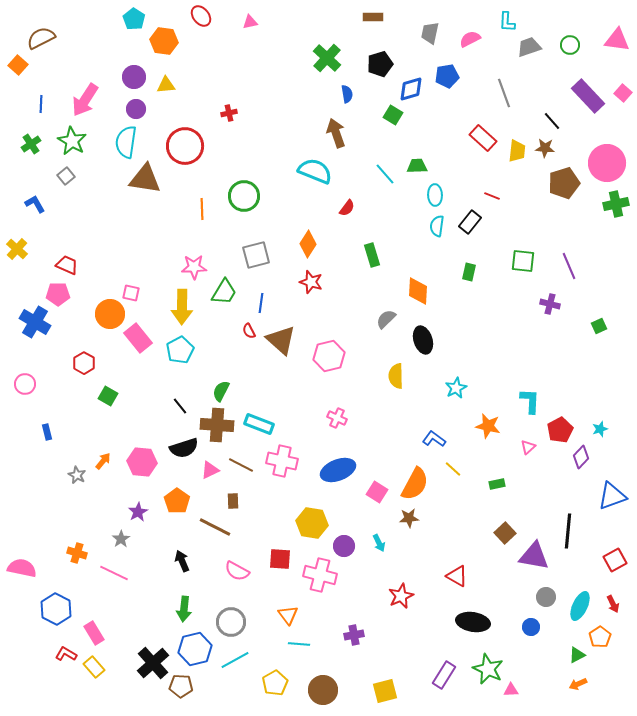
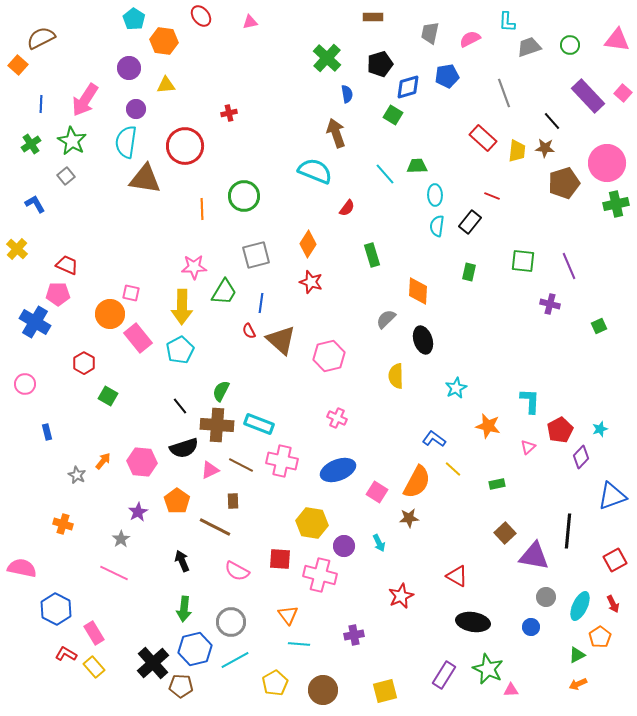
purple circle at (134, 77): moved 5 px left, 9 px up
blue diamond at (411, 89): moved 3 px left, 2 px up
orange semicircle at (415, 484): moved 2 px right, 2 px up
orange cross at (77, 553): moved 14 px left, 29 px up
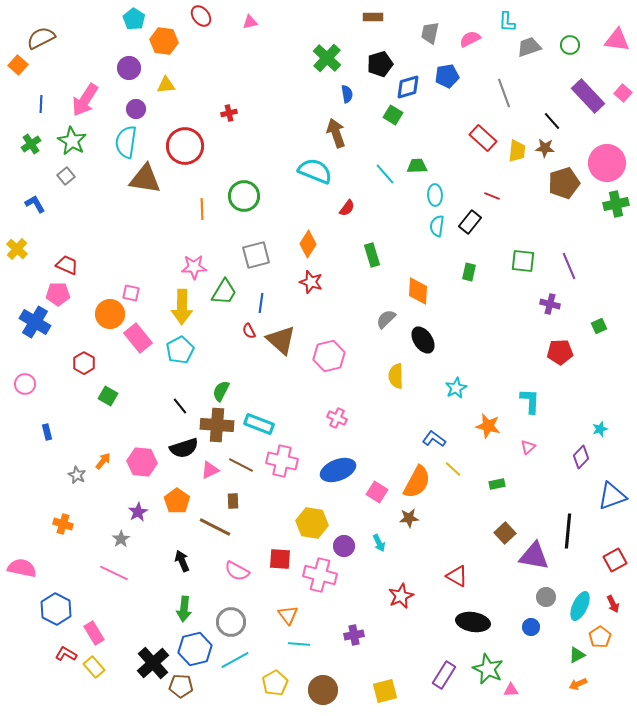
black ellipse at (423, 340): rotated 16 degrees counterclockwise
red pentagon at (560, 430): moved 78 px up; rotated 25 degrees clockwise
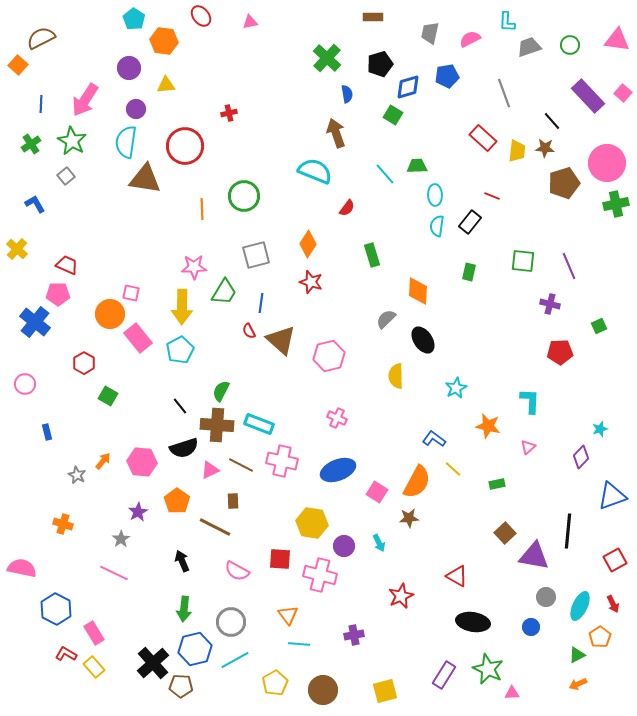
blue cross at (35, 322): rotated 8 degrees clockwise
pink triangle at (511, 690): moved 1 px right, 3 px down
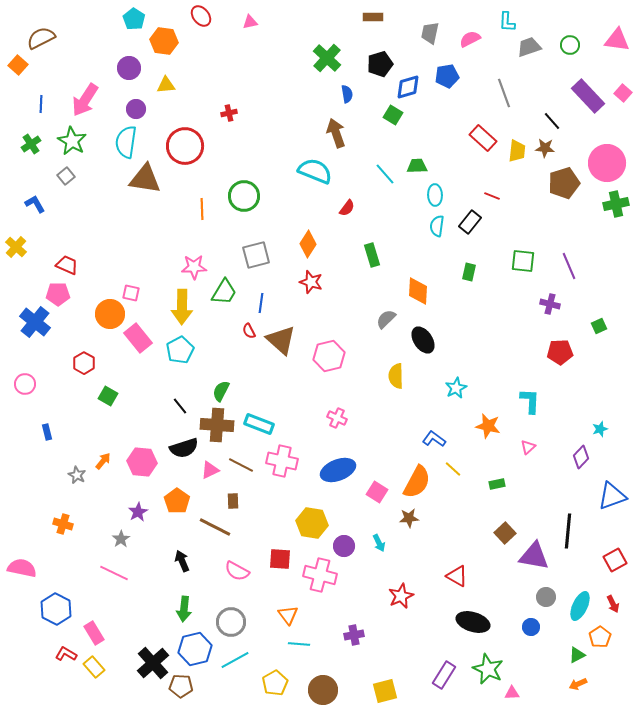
yellow cross at (17, 249): moved 1 px left, 2 px up
black ellipse at (473, 622): rotated 8 degrees clockwise
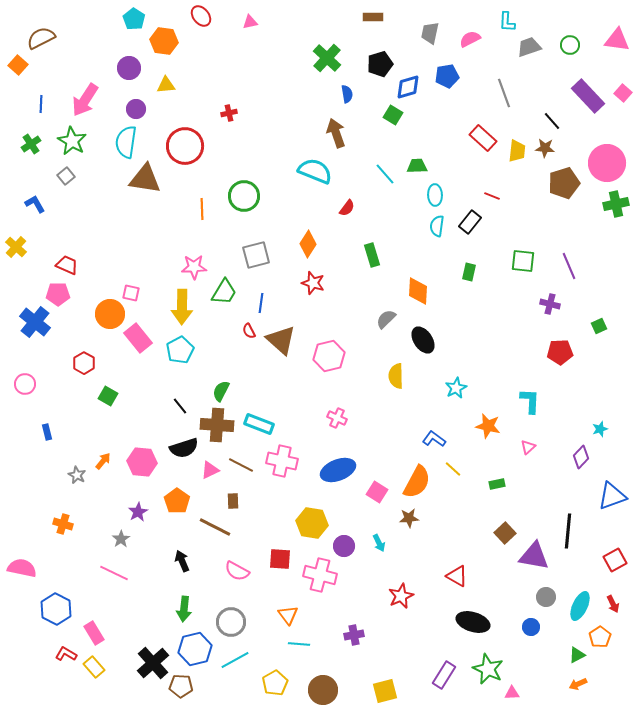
red star at (311, 282): moved 2 px right, 1 px down
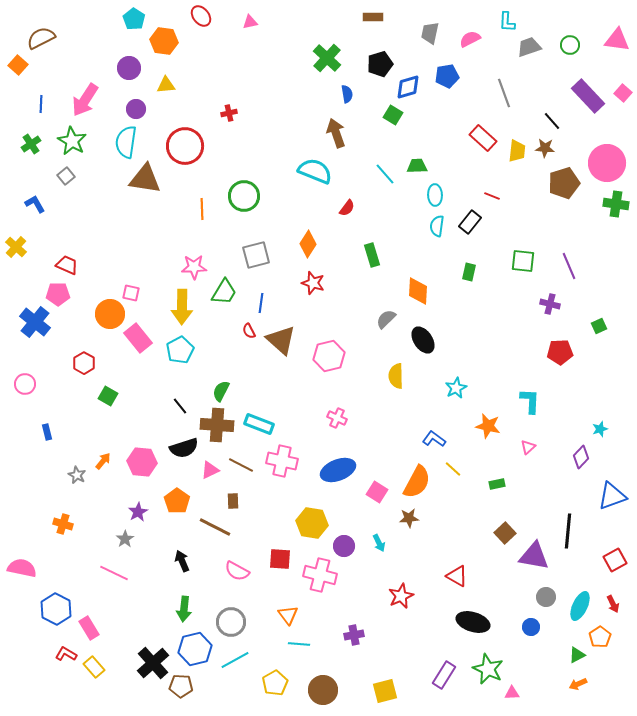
green cross at (616, 204): rotated 20 degrees clockwise
gray star at (121, 539): moved 4 px right
pink rectangle at (94, 633): moved 5 px left, 5 px up
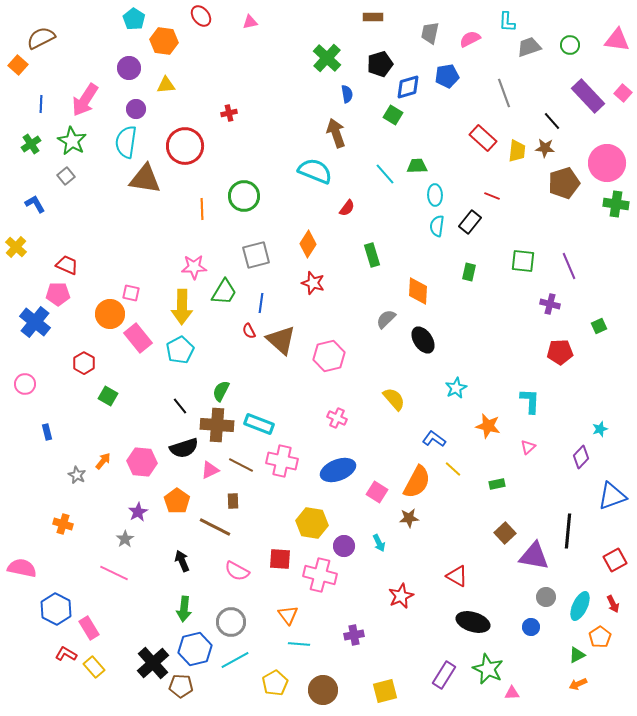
yellow semicircle at (396, 376): moved 2 px left, 23 px down; rotated 140 degrees clockwise
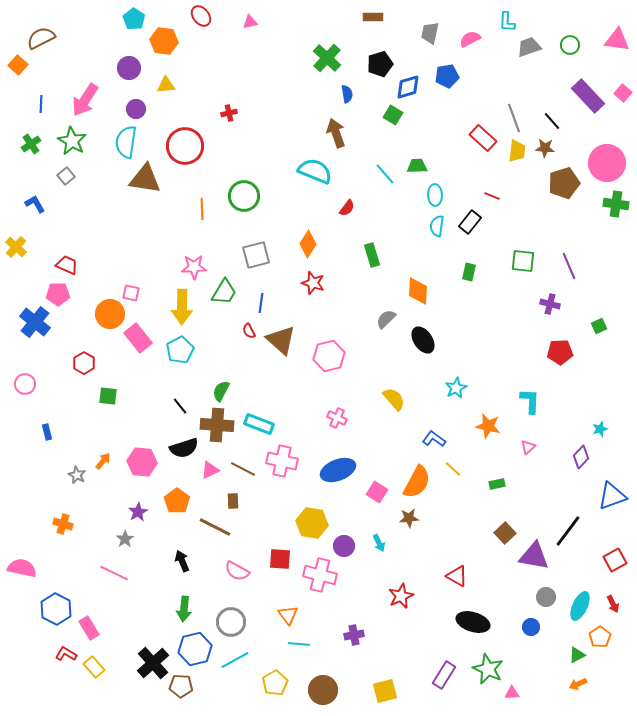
gray line at (504, 93): moved 10 px right, 25 px down
green square at (108, 396): rotated 24 degrees counterclockwise
brown line at (241, 465): moved 2 px right, 4 px down
black line at (568, 531): rotated 32 degrees clockwise
